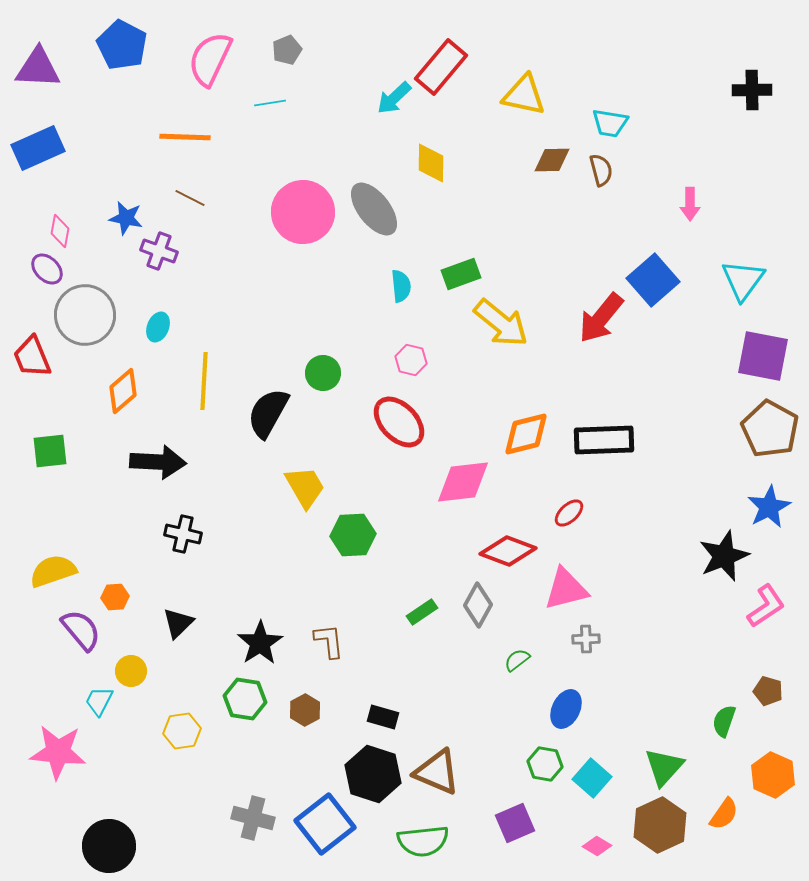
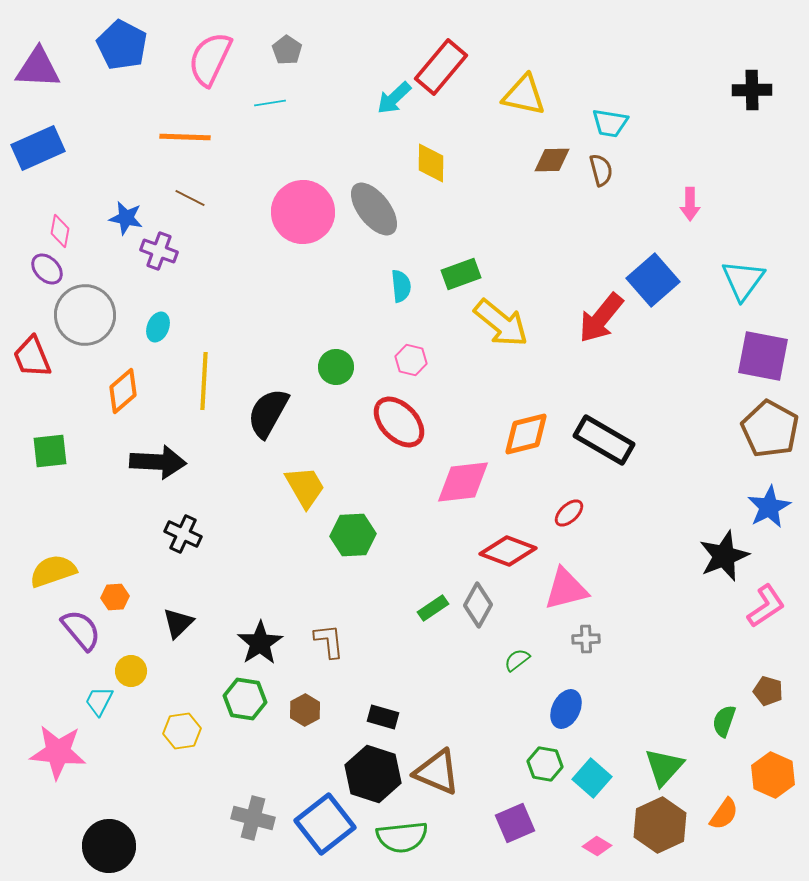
gray pentagon at (287, 50): rotated 16 degrees counterclockwise
green circle at (323, 373): moved 13 px right, 6 px up
black rectangle at (604, 440): rotated 32 degrees clockwise
black cross at (183, 534): rotated 12 degrees clockwise
green rectangle at (422, 612): moved 11 px right, 4 px up
green semicircle at (423, 841): moved 21 px left, 4 px up
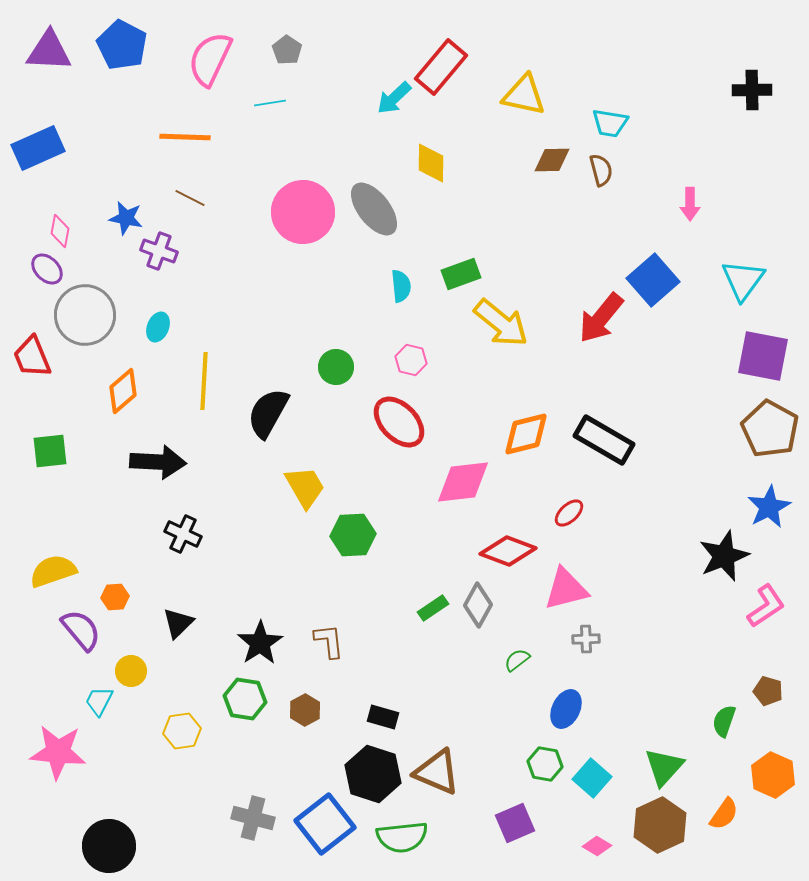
purple triangle at (38, 68): moved 11 px right, 17 px up
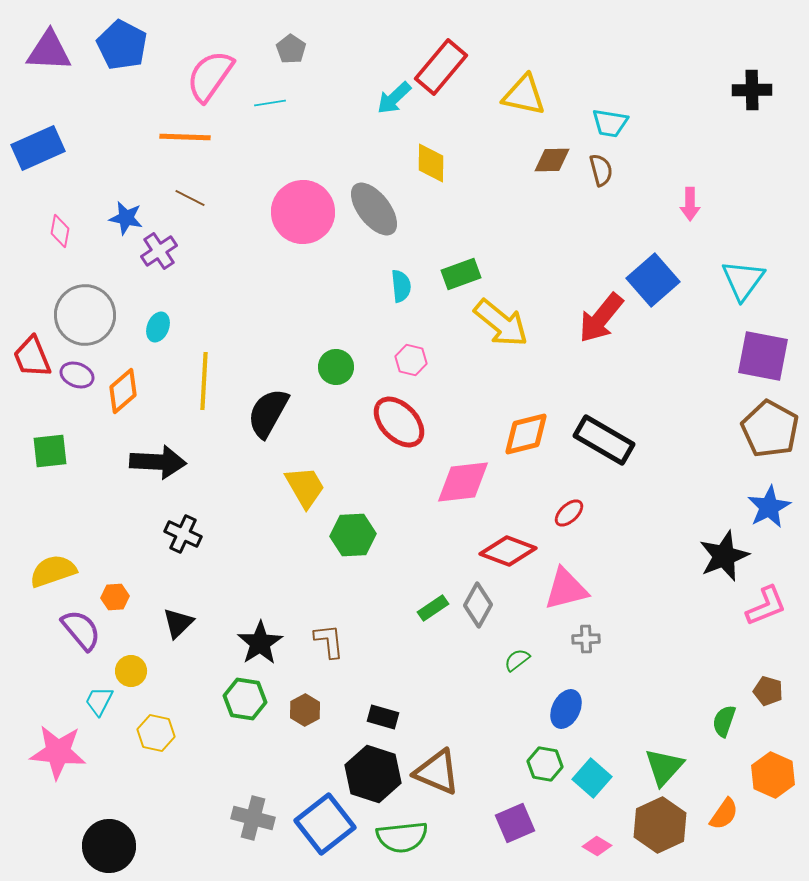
gray pentagon at (287, 50): moved 4 px right, 1 px up
pink semicircle at (210, 59): moved 17 px down; rotated 10 degrees clockwise
purple cross at (159, 251): rotated 36 degrees clockwise
purple ellipse at (47, 269): moved 30 px right, 106 px down; rotated 24 degrees counterclockwise
pink L-shape at (766, 606): rotated 12 degrees clockwise
yellow hexagon at (182, 731): moved 26 px left, 2 px down; rotated 21 degrees clockwise
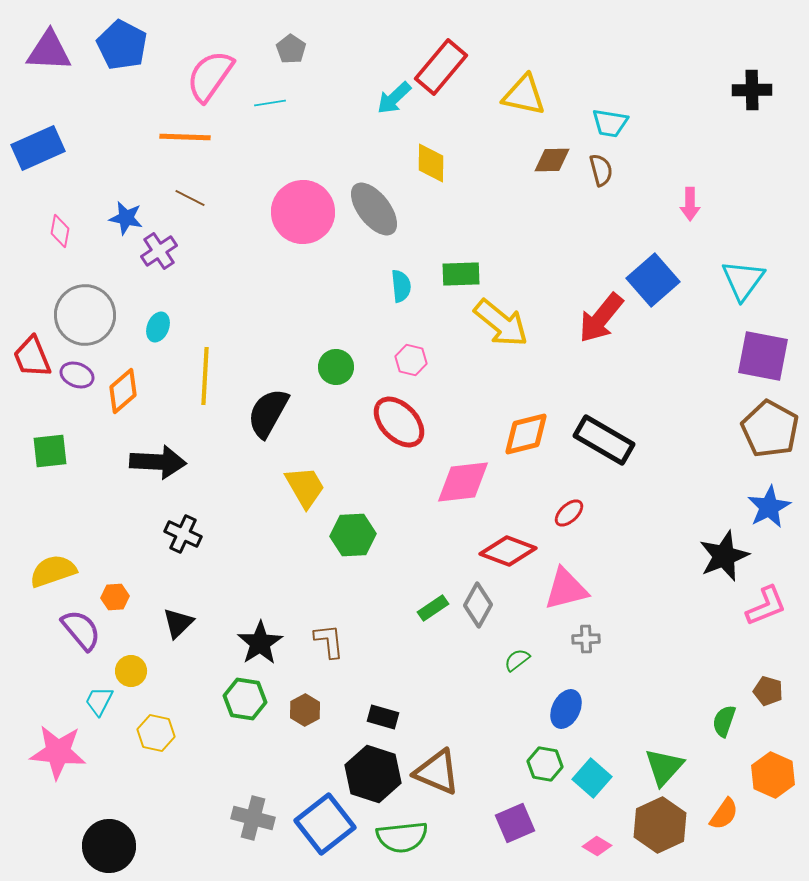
green rectangle at (461, 274): rotated 18 degrees clockwise
yellow line at (204, 381): moved 1 px right, 5 px up
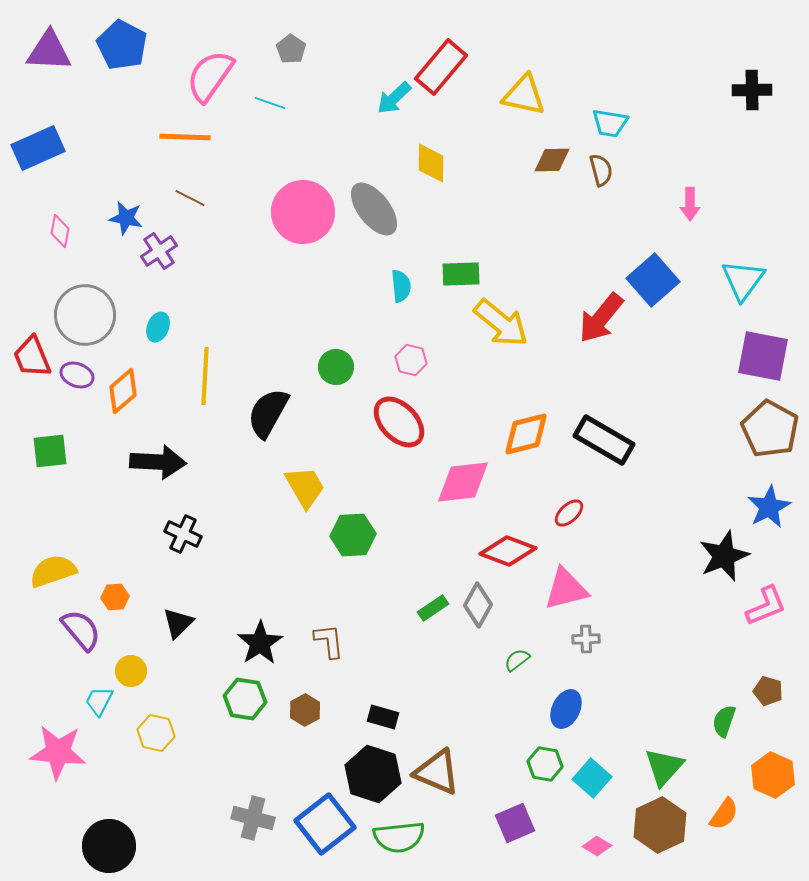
cyan line at (270, 103): rotated 28 degrees clockwise
green semicircle at (402, 837): moved 3 px left
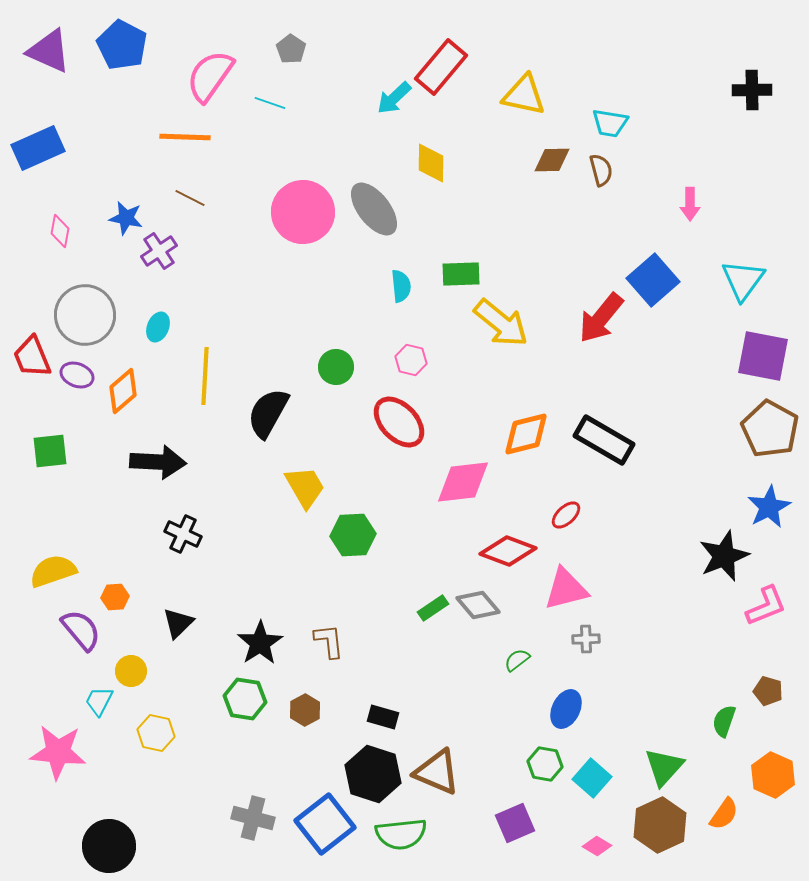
purple triangle at (49, 51): rotated 21 degrees clockwise
red ellipse at (569, 513): moved 3 px left, 2 px down
gray diamond at (478, 605): rotated 69 degrees counterclockwise
green semicircle at (399, 837): moved 2 px right, 3 px up
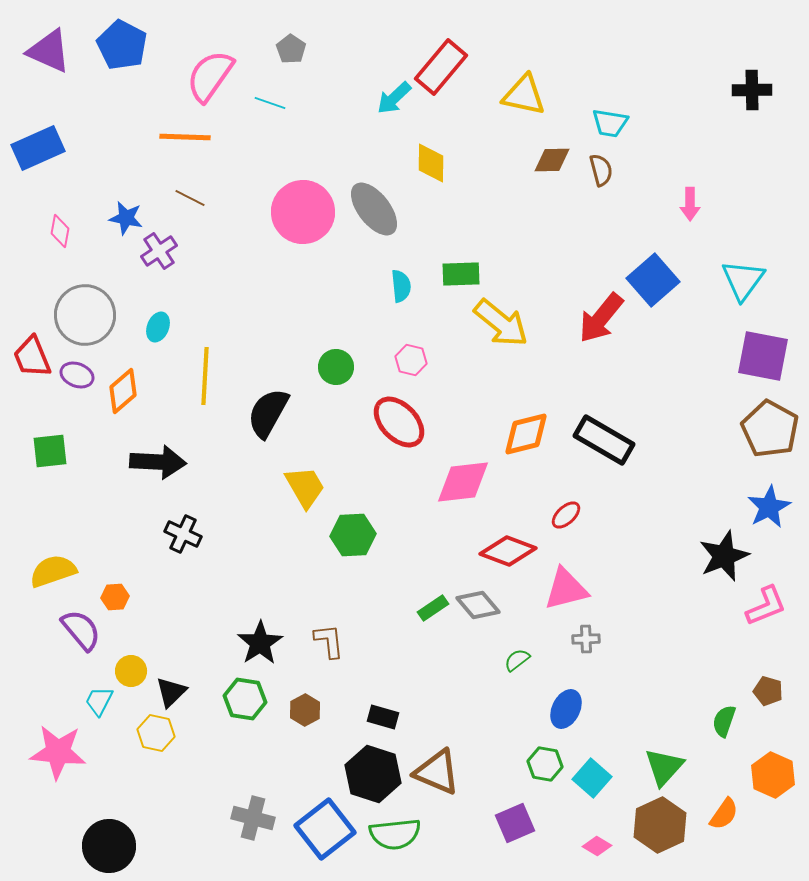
black triangle at (178, 623): moved 7 px left, 69 px down
blue square at (325, 824): moved 5 px down
green semicircle at (401, 834): moved 6 px left
